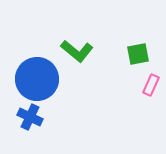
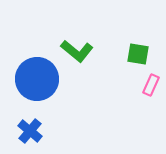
green square: rotated 20 degrees clockwise
blue cross: moved 14 px down; rotated 15 degrees clockwise
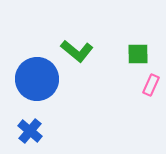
green square: rotated 10 degrees counterclockwise
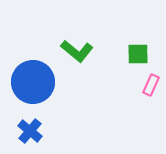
blue circle: moved 4 px left, 3 px down
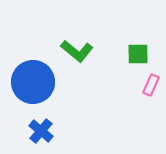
blue cross: moved 11 px right
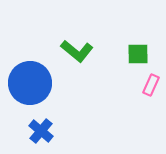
blue circle: moved 3 px left, 1 px down
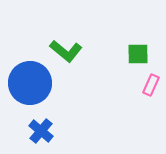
green L-shape: moved 11 px left
